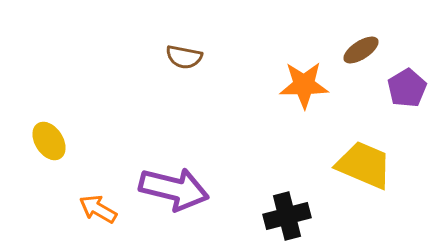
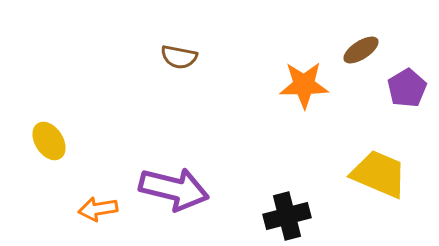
brown semicircle: moved 5 px left
yellow trapezoid: moved 15 px right, 9 px down
orange arrow: rotated 39 degrees counterclockwise
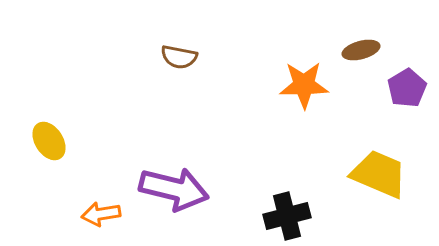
brown ellipse: rotated 18 degrees clockwise
orange arrow: moved 3 px right, 5 px down
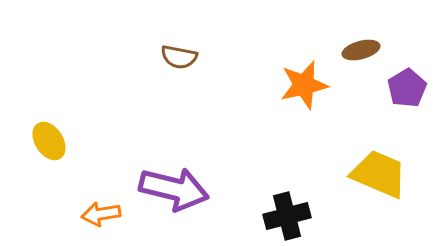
orange star: rotated 12 degrees counterclockwise
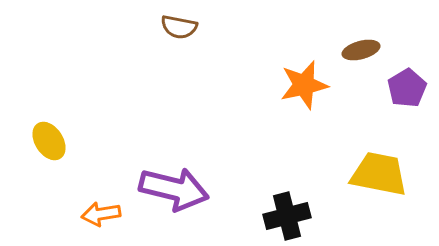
brown semicircle: moved 30 px up
yellow trapezoid: rotated 12 degrees counterclockwise
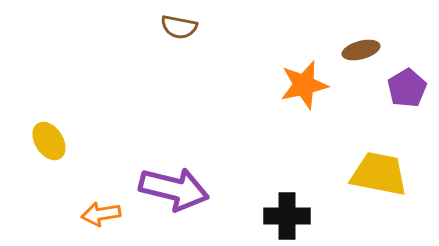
black cross: rotated 15 degrees clockwise
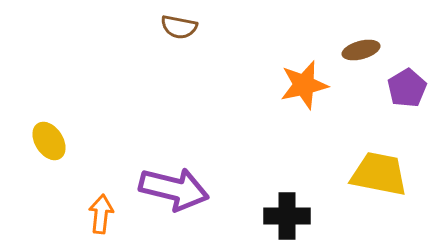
orange arrow: rotated 105 degrees clockwise
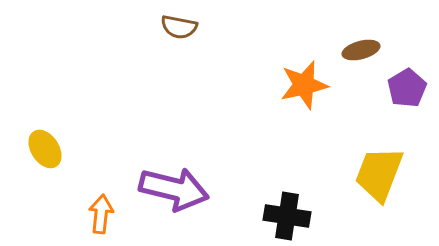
yellow ellipse: moved 4 px left, 8 px down
yellow trapezoid: rotated 80 degrees counterclockwise
black cross: rotated 9 degrees clockwise
